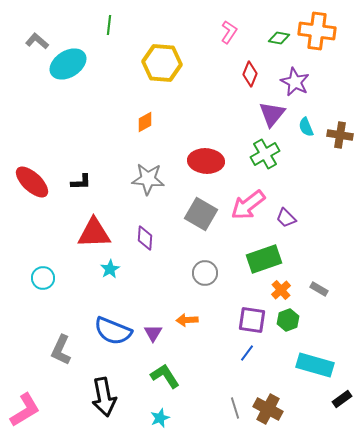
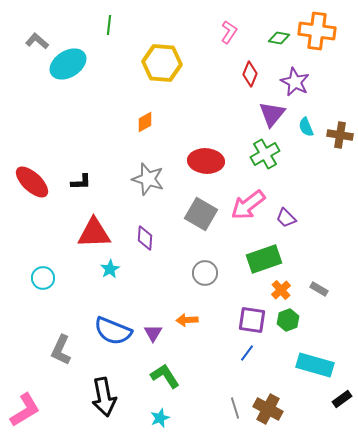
gray star at (148, 179): rotated 12 degrees clockwise
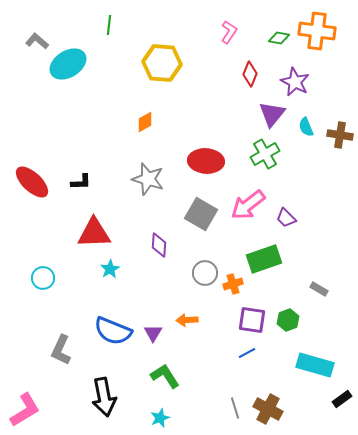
purple diamond at (145, 238): moved 14 px right, 7 px down
orange cross at (281, 290): moved 48 px left, 6 px up; rotated 24 degrees clockwise
blue line at (247, 353): rotated 24 degrees clockwise
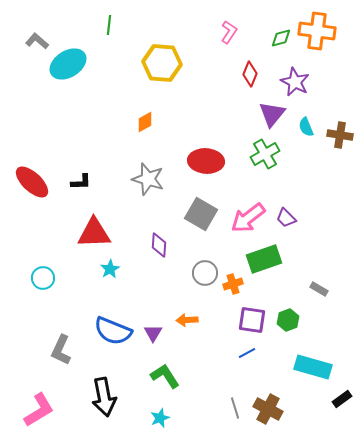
green diamond at (279, 38): moved 2 px right; rotated 25 degrees counterclockwise
pink arrow at (248, 205): moved 13 px down
cyan rectangle at (315, 365): moved 2 px left, 2 px down
pink L-shape at (25, 410): moved 14 px right
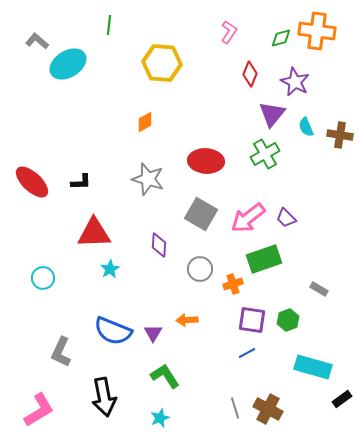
gray circle at (205, 273): moved 5 px left, 4 px up
gray L-shape at (61, 350): moved 2 px down
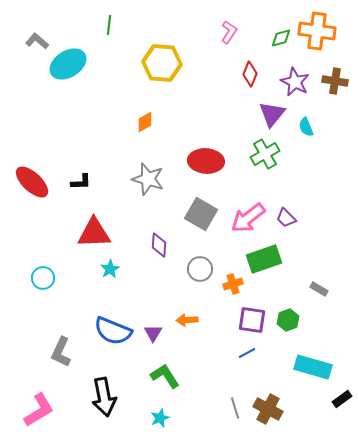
brown cross at (340, 135): moved 5 px left, 54 px up
